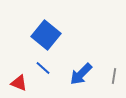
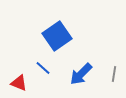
blue square: moved 11 px right, 1 px down; rotated 16 degrees clockwise
gray line: moved 2 px up
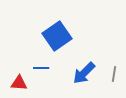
blue line: moved 2 px left; rotated 42 degrees counterclockwise
blue arrow: moved 3 px right, 1 px up
red triangle: rotated 18 degrees counterclockwise
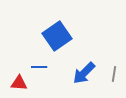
blue line: moved 2 px left, 1 px up
